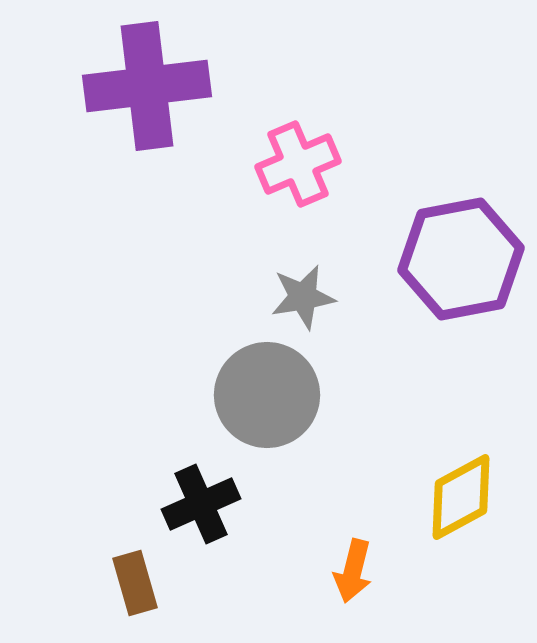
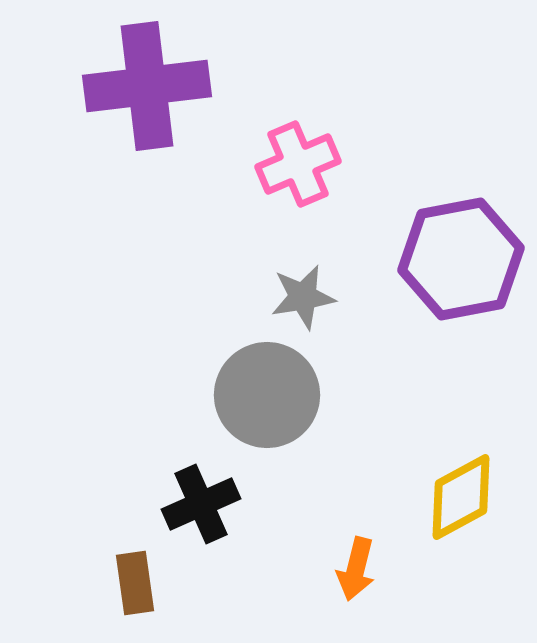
orange arrow: moved 3 px right, 2 px up
brown rectangle: rotated 8 degrees clockwise
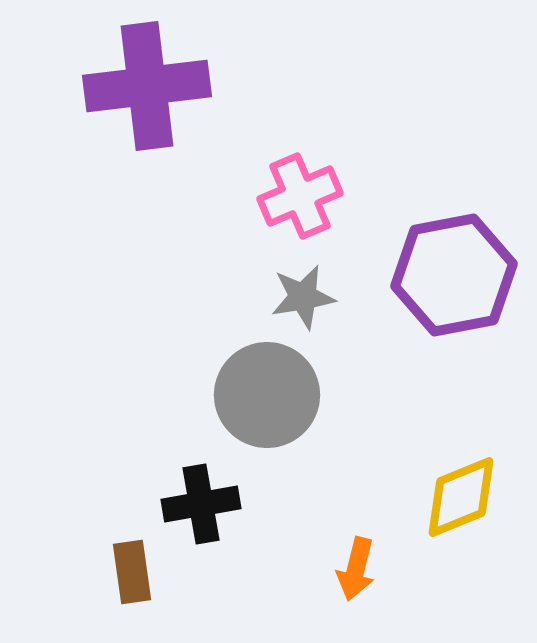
pink cross: moved 2 px right, 32 px down
purple hexagon: moved 7 px left, 16 px down
yellow diamond: rotated 6 degrees clockwise
black cross: rotated 14 degrees clockwise
brown rectangle: moved 3 px left, 11 px up
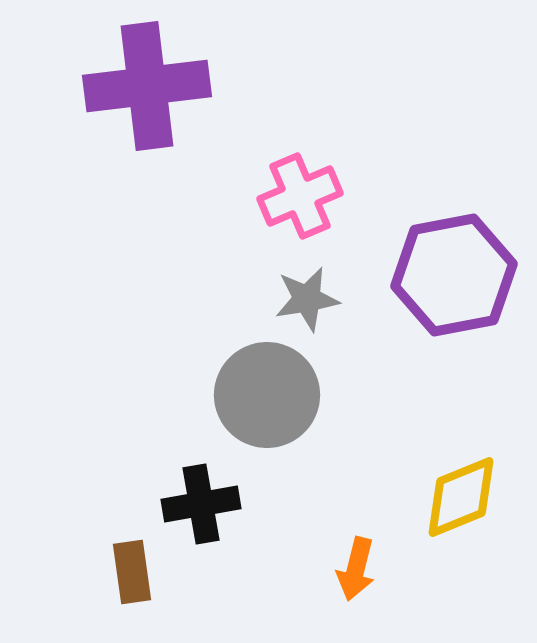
gray star: moved 4 px right, 2 px down
